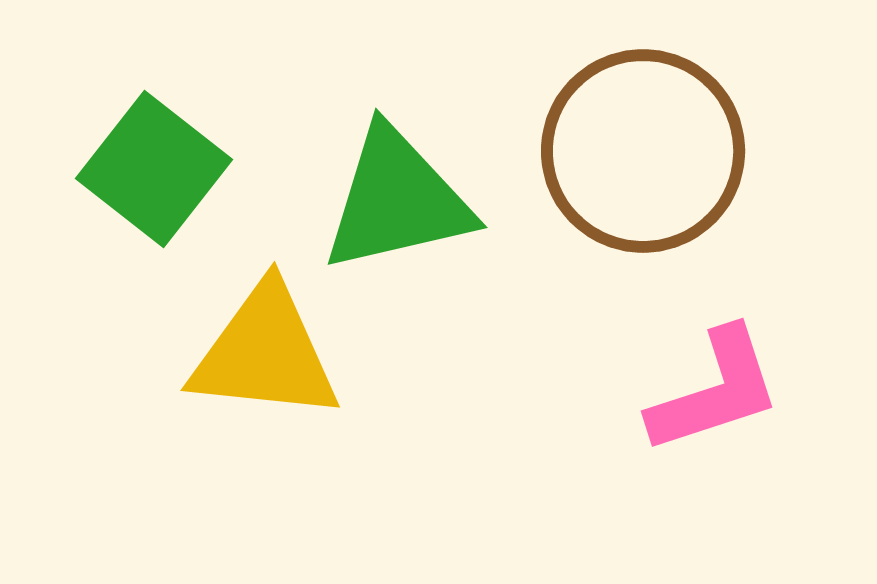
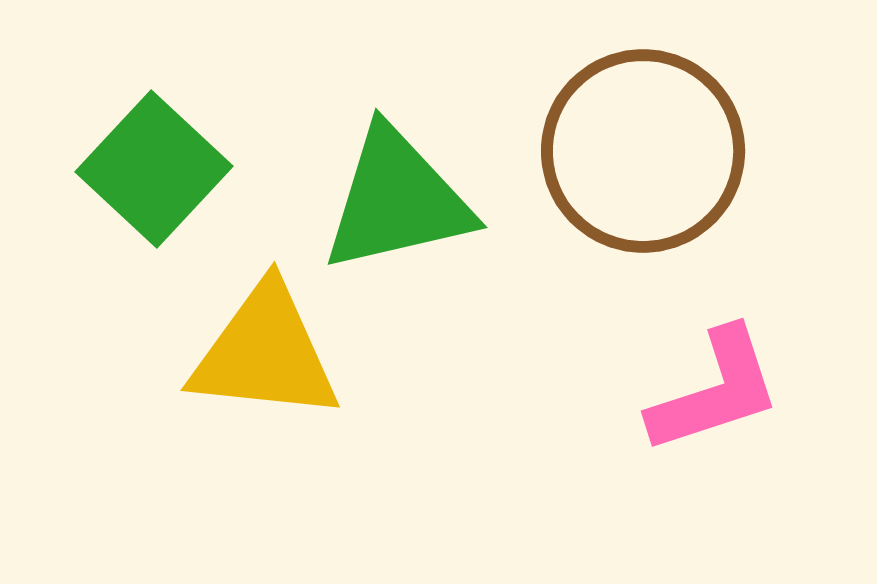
green square: rotated 5 degrees clockwise
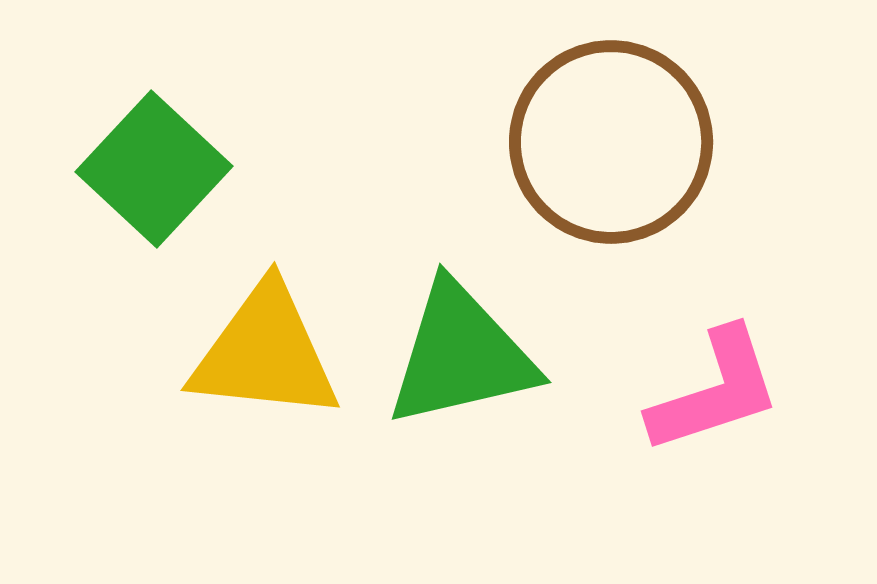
brown circle: moved 32 px left, 9 px up
green triangle: moved 64 px right, 155 px down
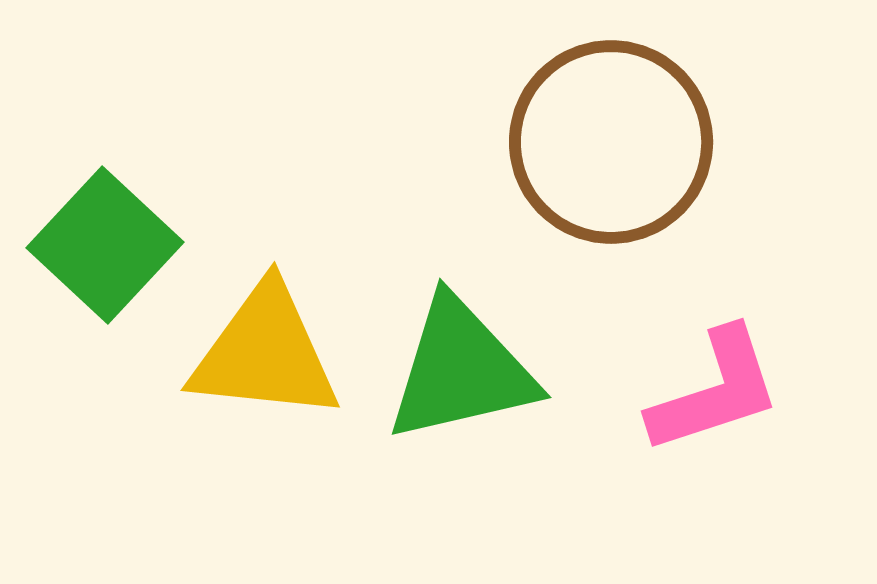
green square: moved 49 px left, 76 px down
green triangle: moved 15 px down
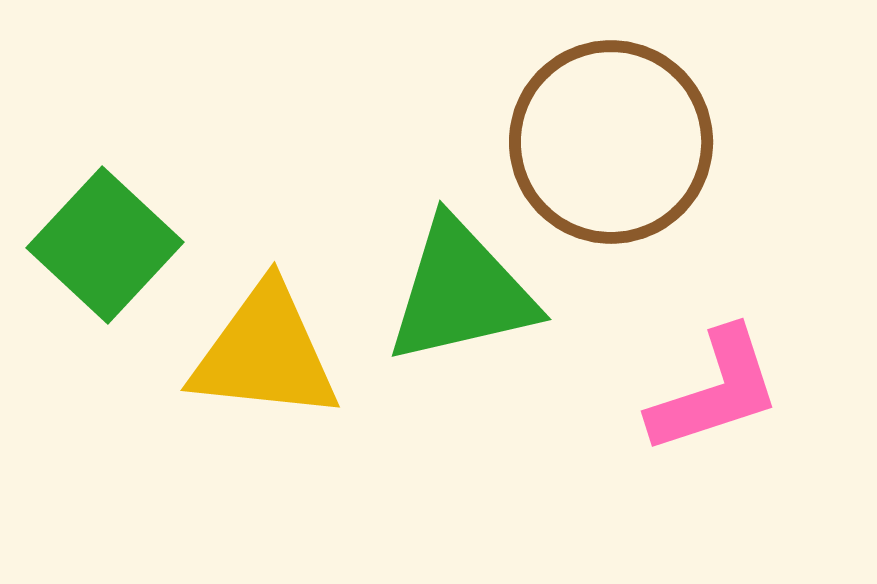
green triangle: moved 78 px up
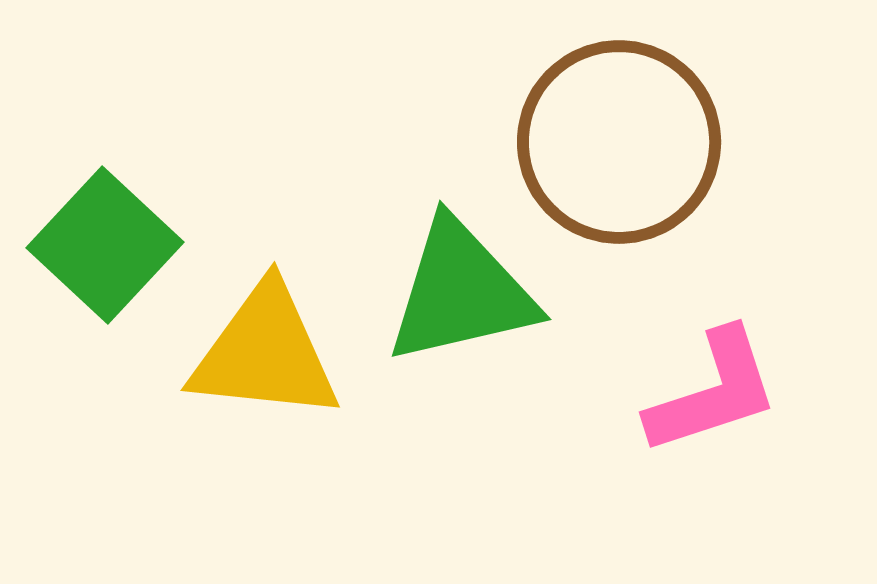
brown circle: moved 8 px right
pink L-shape: moved 2 px left, 1 px down
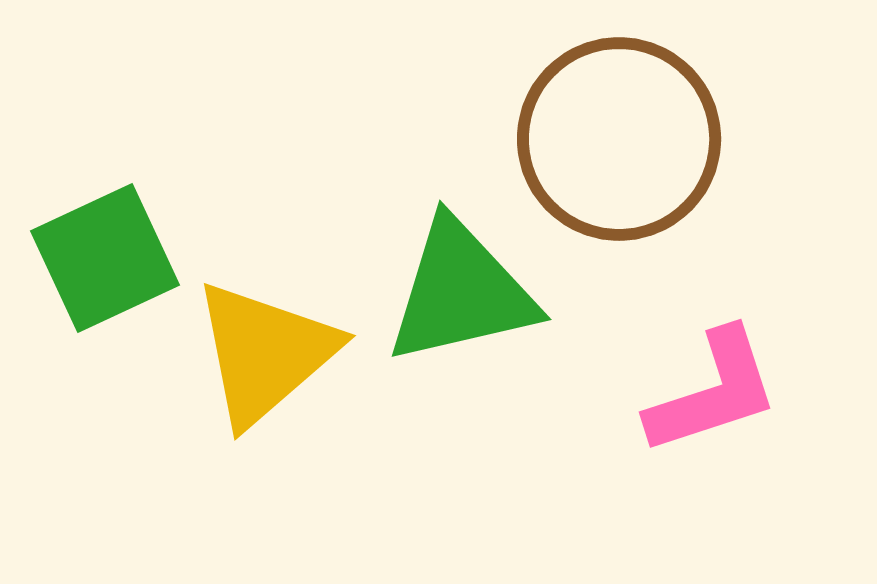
brown circle: moved 3 px up
green square: moved 13 px down; rotated 22 degrees clockwise
yellow triangle: rotated 47 degrees counterclockwise
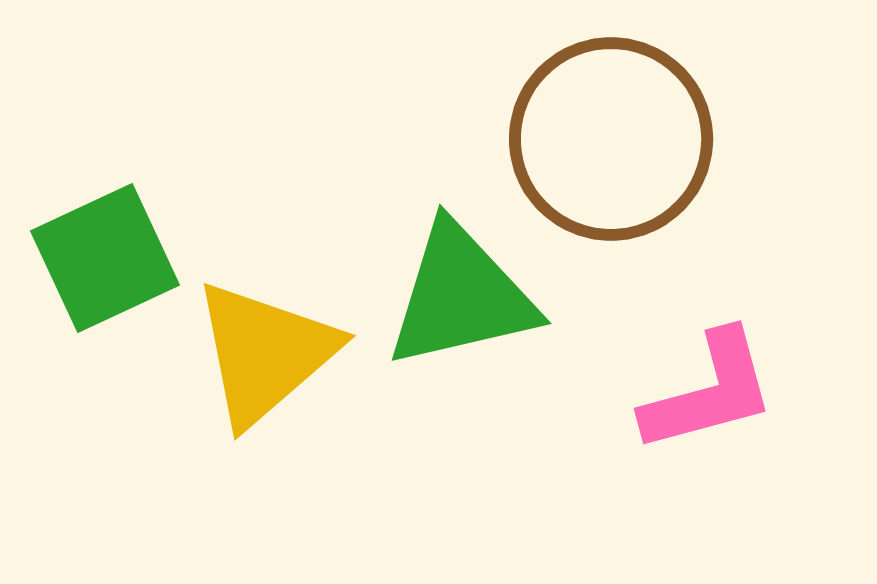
brown circle: moved 8 px left
green triangle: moved 4 px down
pink L-shape: moved 4 px left; rotated 3 degrees clockwise
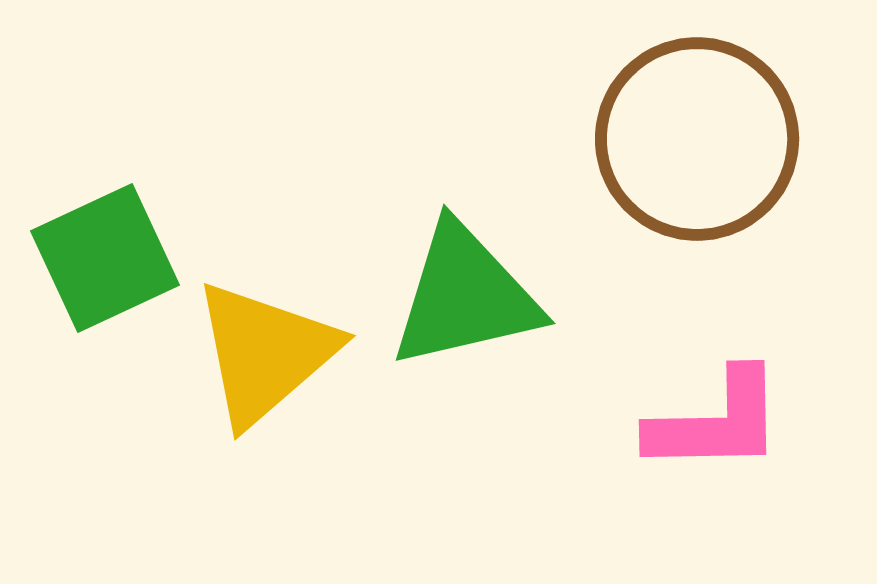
brown circle: moved 86 px right
green triangle: moved 4 px right
pink L-shape: moved 7 px right, 30 px down; rotated 14 degrees clockwise
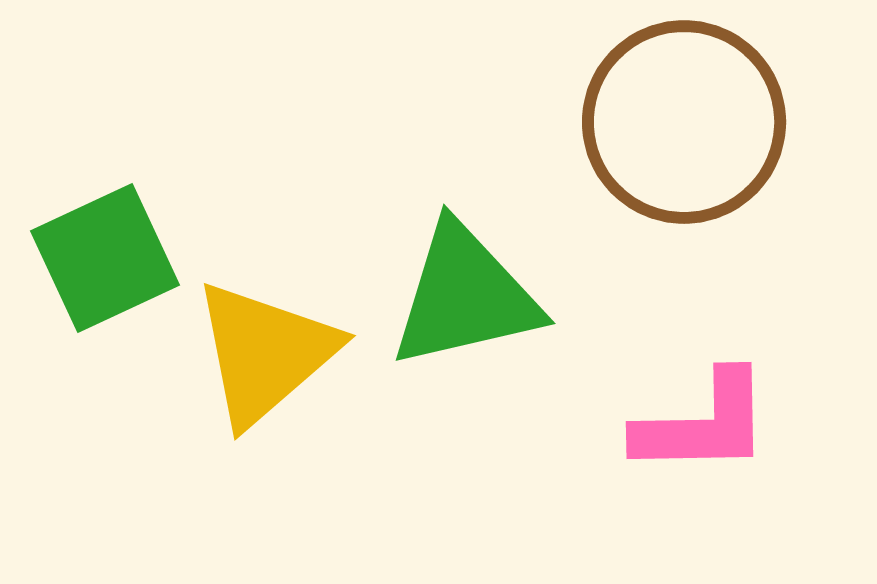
brown circle: moved 13 px left, 17 px up
pink L-shape: moved 13 px left, 2 px down
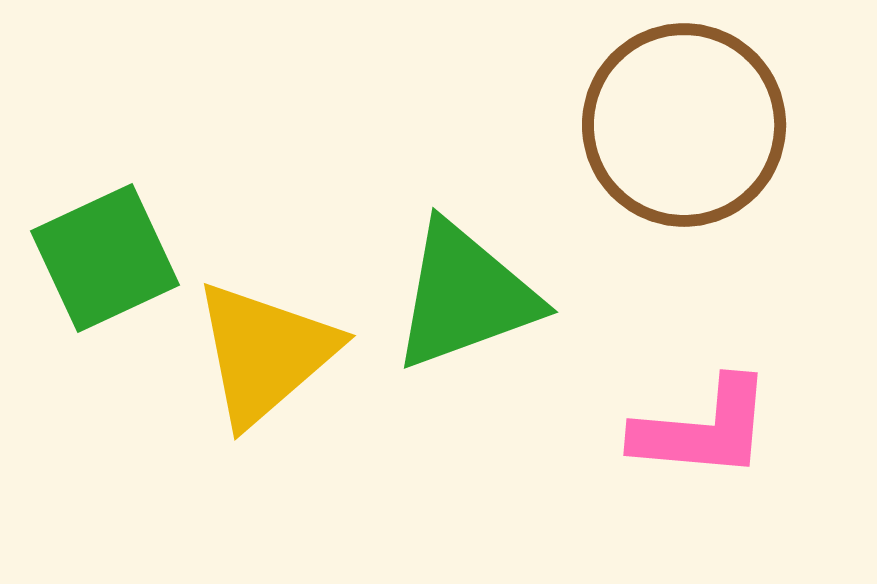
brown circle: moved 3 px down
green triangle: rotated 7 degrees counterclockwise
pink L-shape: moved 5 px down; rotated 6 degrees clockwise
